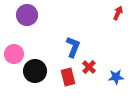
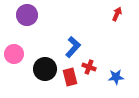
red arrow: moved 1 px left, 1 px down
blue L-shape: rotated 20 degrees clockwise
red cross: rotated 24 degrees counterclockwise
black circle: moved 10 px right, 2 px up
red rectangle: moved 2 px right
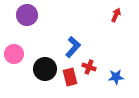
red arrow: moved 1 px left, 1 px down
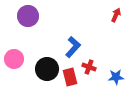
purple circle: moved 1 px right, 1 px down
pink circle: moved 5 px down
black circle: moved 2 px right
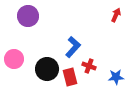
red cross: moved 1 px up
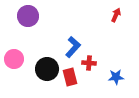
red cross: moved 3 px up; rotated 16 degrees counterclockwise
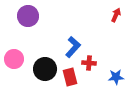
black circle: moved 2 px left
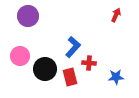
pink circle: moved 6 px right, 3 px up
